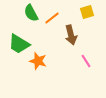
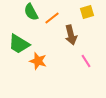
green semicircle: moved 1 px up
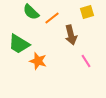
green semicircle: rotated 18 degrees counterclockwise
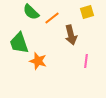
green trapezoid: moved 1 px up; rotated 40 degrees clockwise
pink line: rotated 40 degrees clockwise
